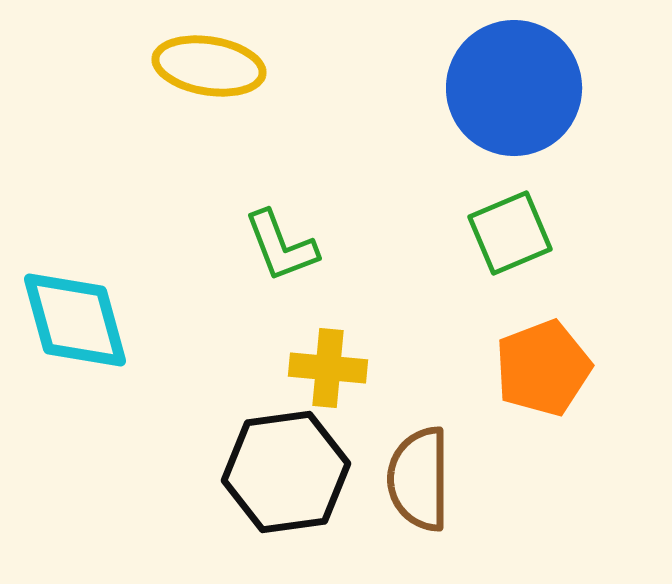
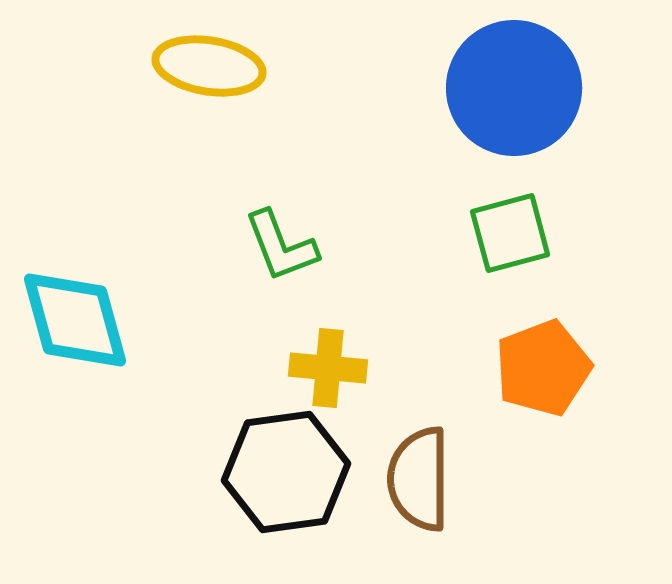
green square: rotated 8 degrees clockwise
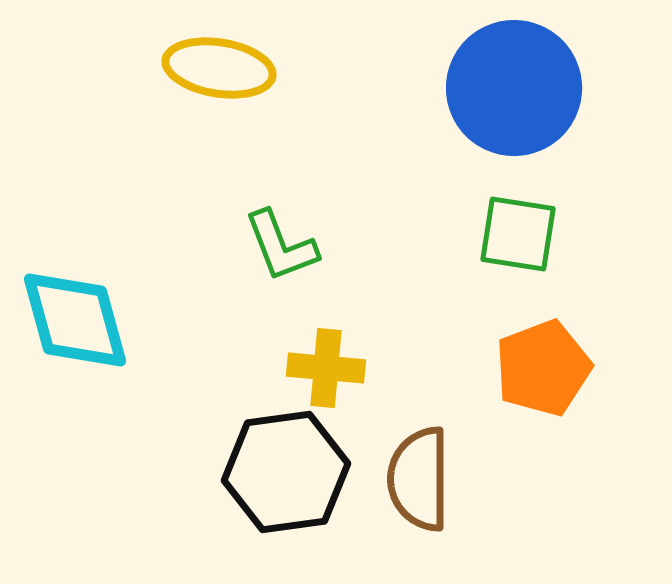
yellow ellipse: moved 10 px right, 2 px down
green square: moved 8 px right, 1 px down; rotated 24 degrees clockwise
yellow cross: moved 2 px left
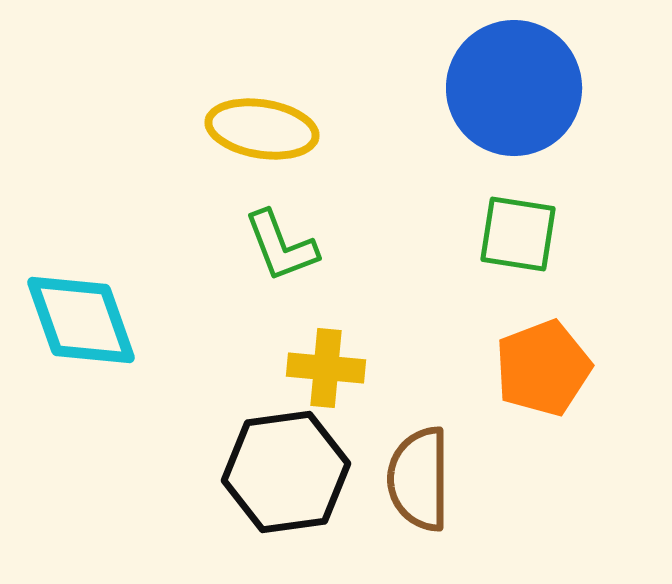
yellow ellipse: moved 43 px right, 61 px down
cyan diamond: moved 6 px right; rotated 4 degrees counterclockwise
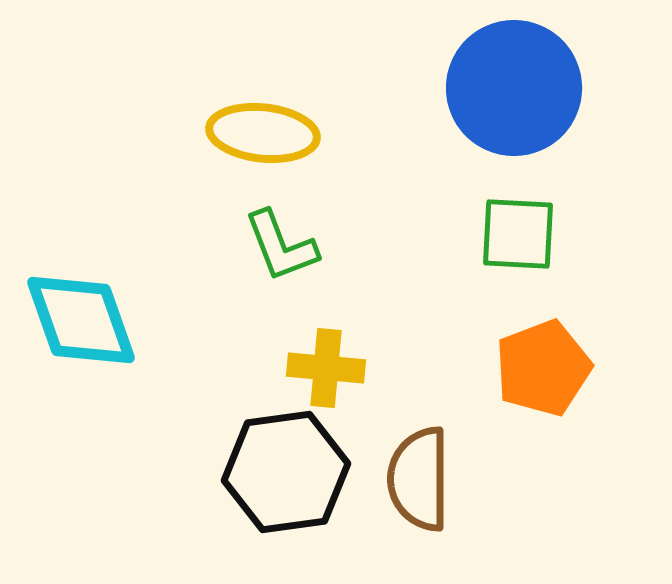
yellow ellipse: moved 1 px right, 4 px down; rotated 3 degrees counterclockwise
green square: rotated 6 degrees counterclockwise
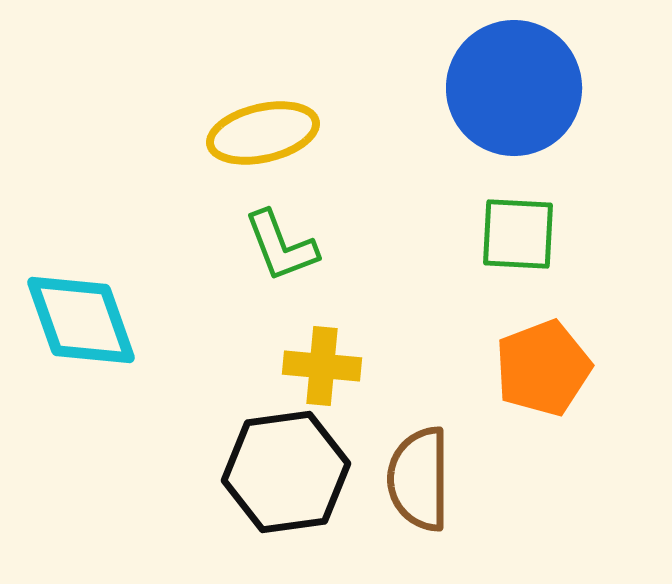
yellow ellipse: rotated 19 degrees counterclockwise
yellow cross: moved 4 px left, 2 px up
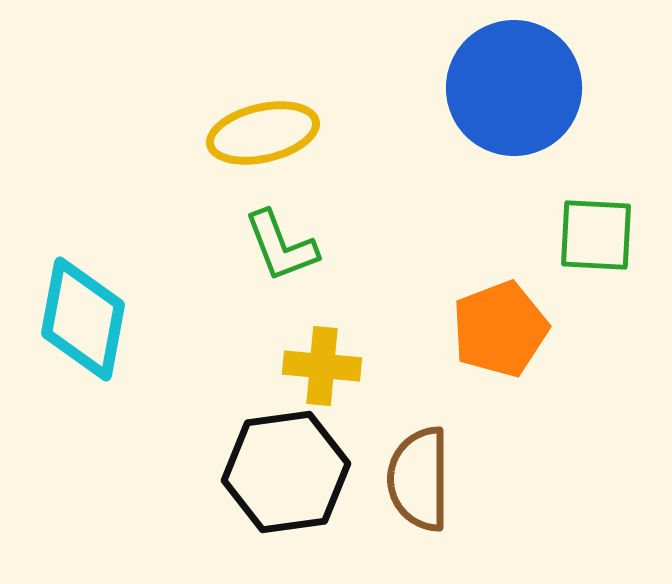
green square: moved 78 px right, 1 px down
cyan diamond: moved 2 px right, 1 px up; rotated 30 degrees clockwise
orange pentagon: moved 43 px left, 39 px up
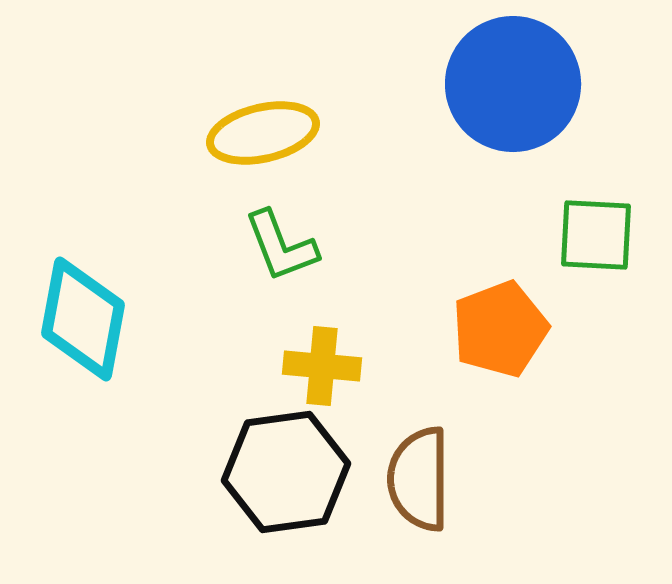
blue circle: moved 1 px left, 4 px up
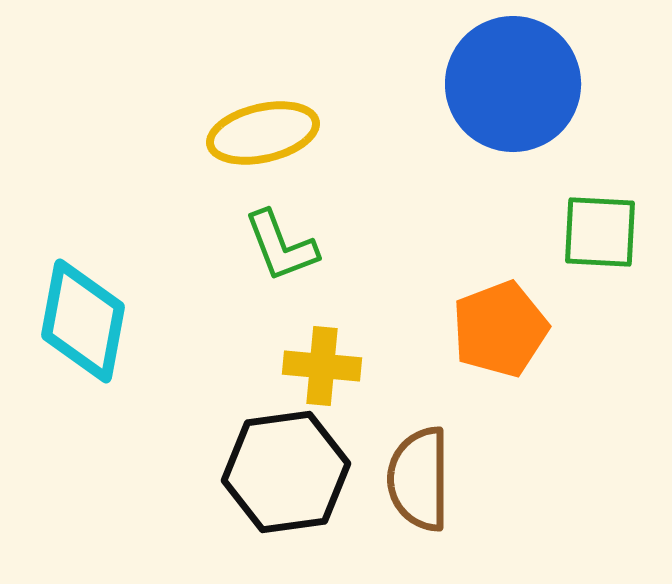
green square: moved 4 px right, 3 px up
cyan diamond: moved 2 px down
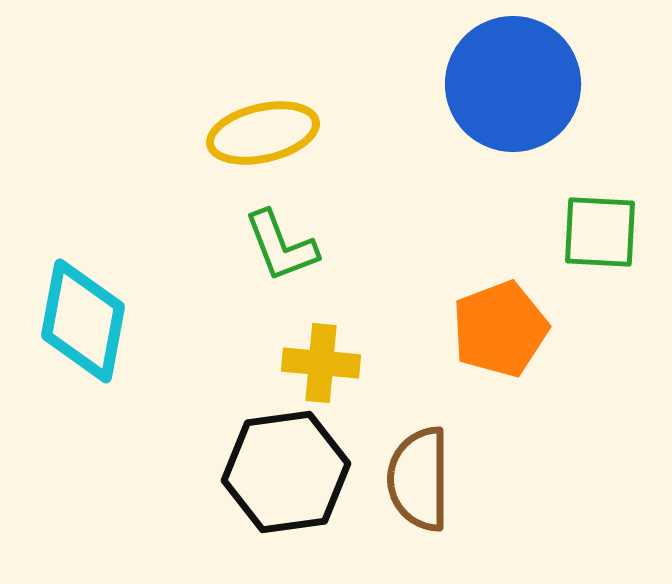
yellow cross: moved 1 px left, 3 px up
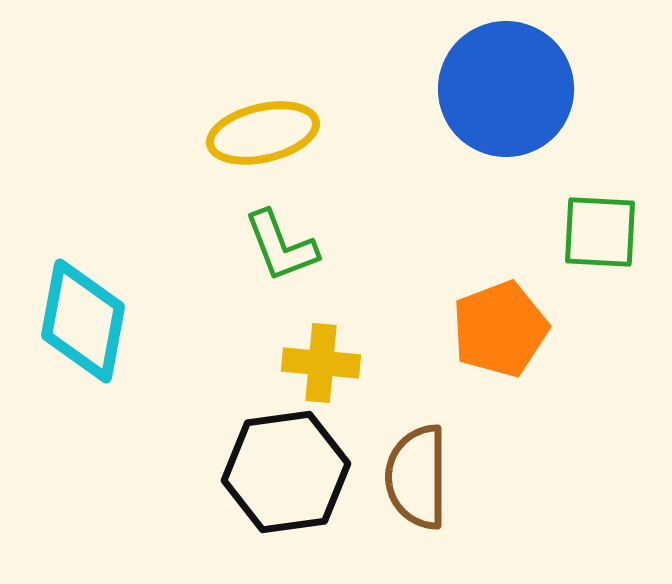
blue circle: moved 7 px left, 5 px down
brown semicircle: moved 2 px left, 2 px up
